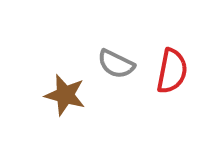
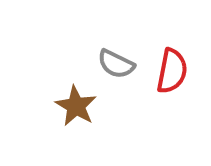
brown star: moved 11 px right, 11 px down; rotated 15 degrees clockwise
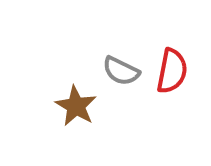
gray semicircle: moved 5 px right, 7 px down
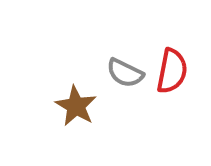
gray semicircle: moved 4 px right, 2 px down
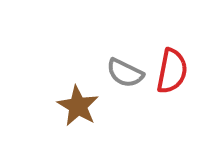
brown star: moved 2 px right
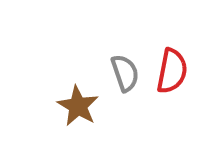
gray semicircle: rotated 135 degrees counterclockwise
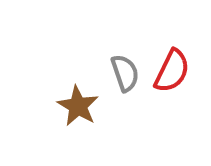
red semicircle: rotated 15 degrees clockwise
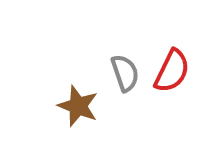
brown star: rotated 9 degrees counterclockwise
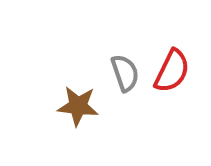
brown star: rotated 15 degrees counterclockwise
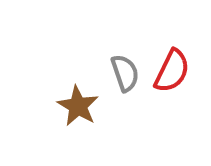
brown star: rotated 24 degrees clockwise
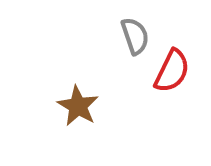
gray semicircle: moved 10 px right, 37 px up
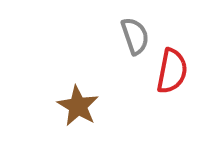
red semicircle: rotated 15 degrees counterclockwise
